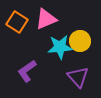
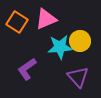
purple L-shape: moved 2 px up
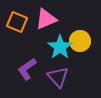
orange square: rotated 10 degrees counterclockwise
cyan star: rotated 30 degrees counterclockwise
purple triangle: moved 20 px left
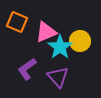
pink triangle: moved 13 px down
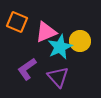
cyan star: rotated 10 degrees clockwise
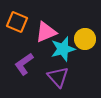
yellow circle: moved 5 px right, 2 px up
cyan star: moved 3 px right, 2 px down; rotated 10 degrees clockwise
purple L-shape: moved 3 px left, 5 px up
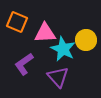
pink triangle: moved 1 px left, 1 px down; rotated 20 degrees clockwise
yellow circle: moved 1 px right, 1 px down
cyan star: rotated 30 degrees counterclockwise
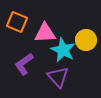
cyan star: moved 1 px down
